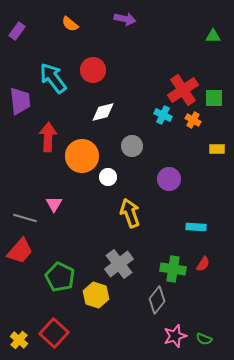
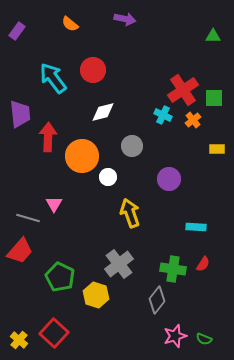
purple trapezoid: moved 13 px down
orange cross: rotated 21 degrees clockwise
gray line: moved 3 px right
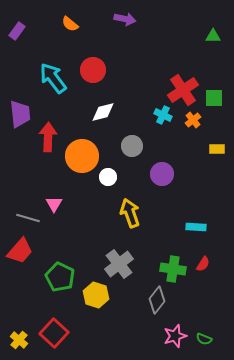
purple circle: moved 7 px left, 5 px up
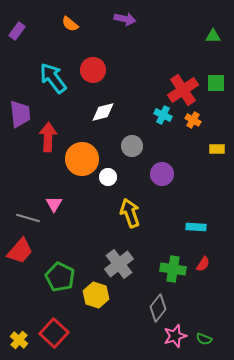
green square: moved 2 px right, 15 px up
orange cross: rotated 21 degrees counterclockwise
orange circle: moved 3 px down
gray diamond: moved 1 px right, 8 px down
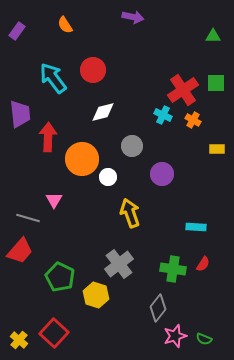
purple arrow: moved 8 px right, 2 px up
orange semicircle: moved 5 px left, 1 px down; rotated 18 degrees clockwise
pink triangle: moved 4 px up
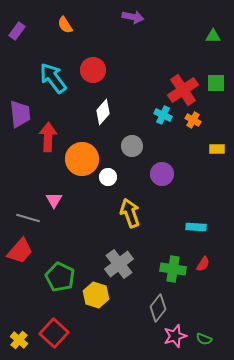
white diamond: rotated 35 degrees counterclockwise
